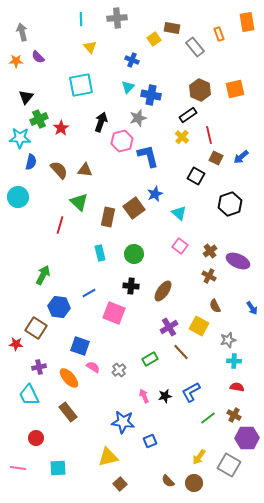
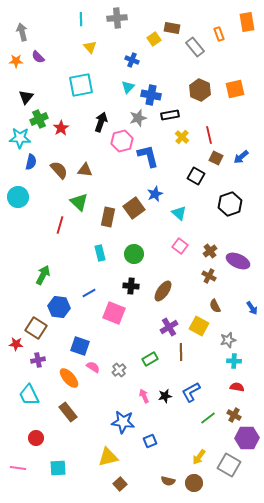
black rectangle at (188, 115): moved 18 px left; rotated 24 degrees clockwise
brown line at (181, 352): rotated 42 degrees clockwise
purple cross at (39, 367): moved 1 px left, 7 px up
brown semicircle at (168, 481): rotated 32 degrees counterclockwise
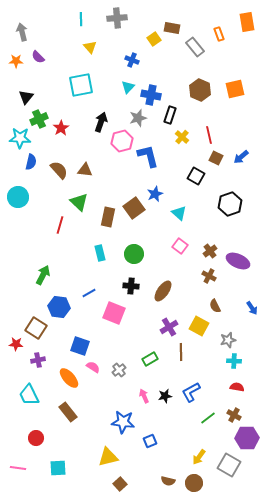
black rectangle at (170, 115): rotated 60 degrees counterclockwise
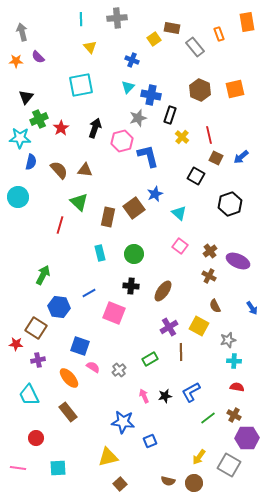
black arrow at (101, 122): moved 6 px left, 6 px down
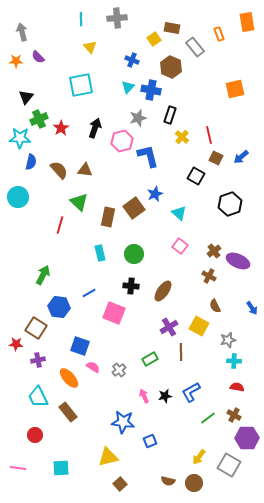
brown hexagon at (200, 90): moved 29 px left, 23 px up
blue cross at (151, 95): moved 5 px up
brown cross at (210, 251): moved 4 px right
cyan trapezoid at (29, 395): moved 9 px right, 2 px down
red circle at (36, 438): moved 1 px left, 3 px up
cyan square at (58, 468): moved 3 px right
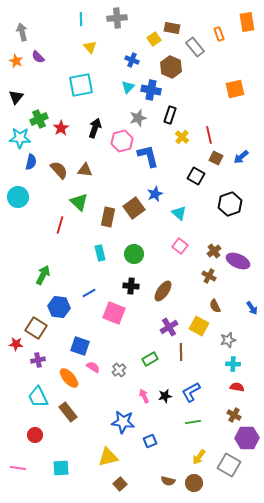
orange star at (16, 61): rotated 24 degrees clockwise
black triangle at (26, 97): moved 10 px left
cyan cross at (234, 361): moved 1 px left, 3 px down
green line at (208, 418): moved 15 px left, 4 px down; rotated 28 degrees clockwise
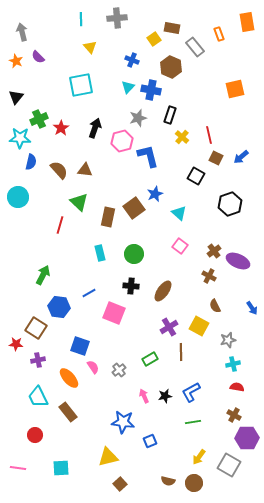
cyan cross at (233, 364): rotated 16 degrees counterclockwise
pink semicircle at (93, 367): rotated 24 degrees clockwise
